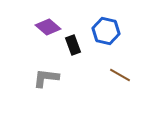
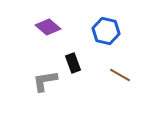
black rectangle: moved 18 px down
gray L-shape: moved 1 px left, 3 px down; rotated 16 degrees counterclockwise
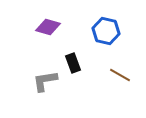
purple diamond: rotated 25 degrees counterclockwise
